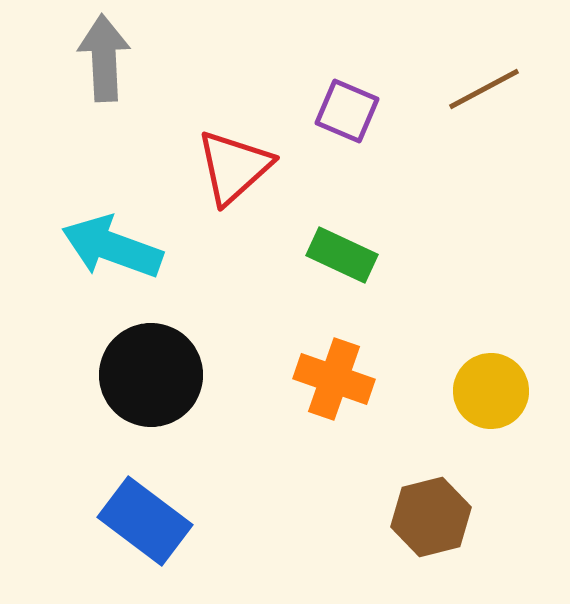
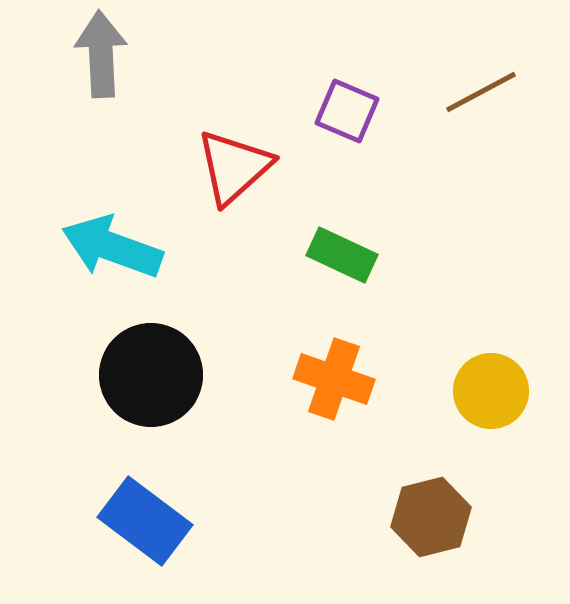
gray arrow: moved 3 px left, 4 px up
brown line: moved 3 px left, 3 px down
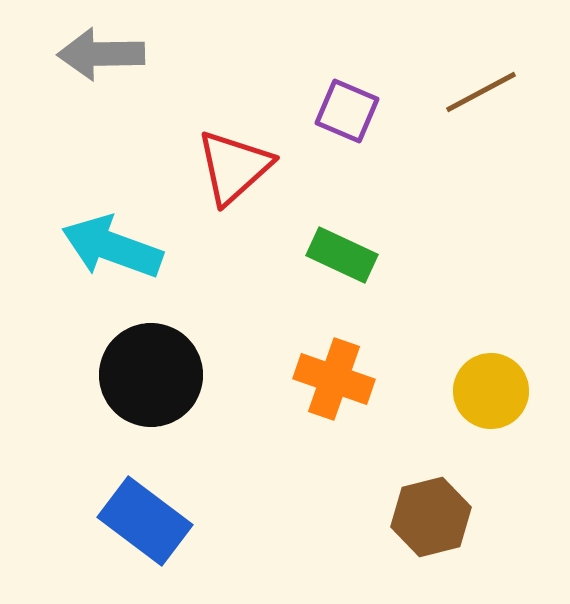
gray arrow: rotated 88 degrees counterclockwise
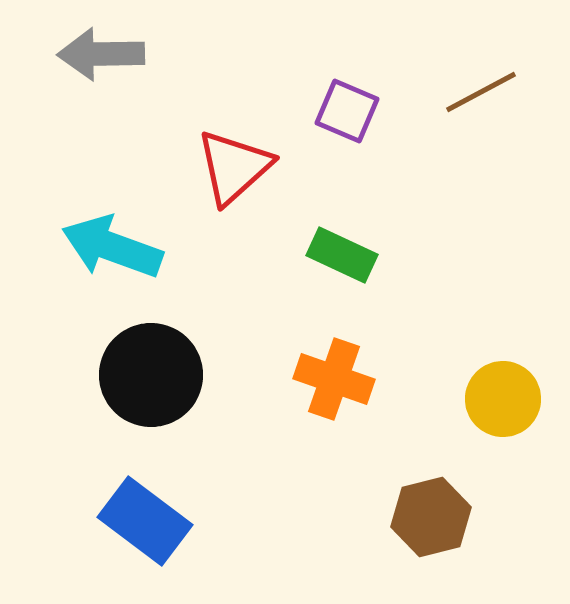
yellow circle: moved 12 px right, 8 px down
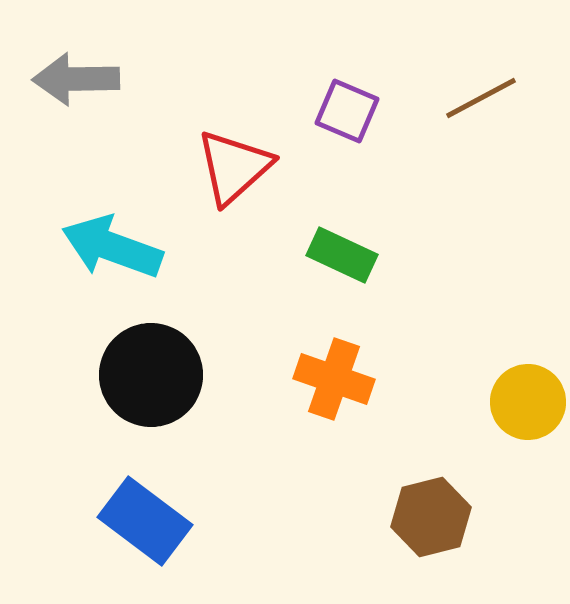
gray arrow: moved 25 px left, 25 px down
brown line: moved 6 px down
yellow circle: moved 25 px right, 3 px down
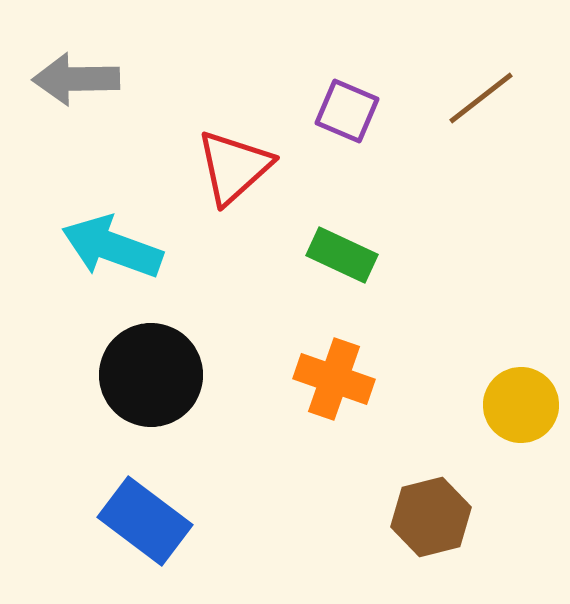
brown line: rotated 10 degrees counterclockwise
yellow circle: moved 7 px left, 3 px down
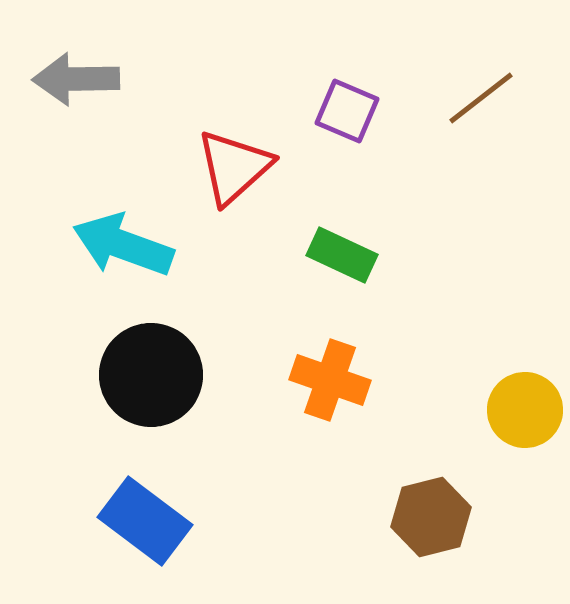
cyan arrow: moved 11 px right, 2 px up
orange cross: moved 4 px left, 1 px down
yellow circle: moved 4 px right, 5 px down
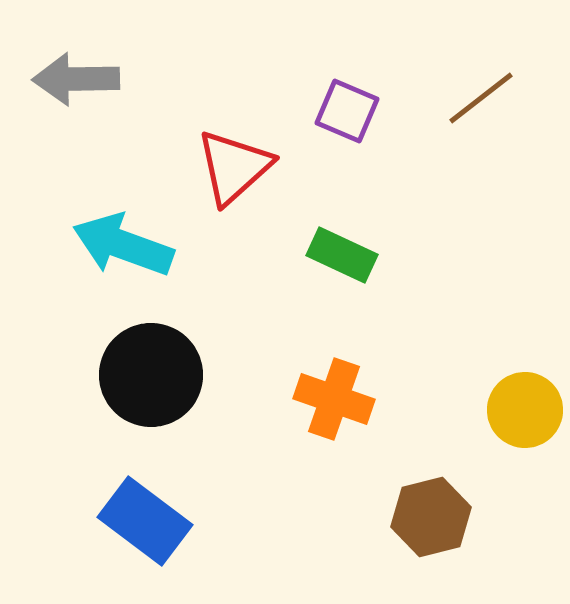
orange cross: moved 4 px right, 19 px down
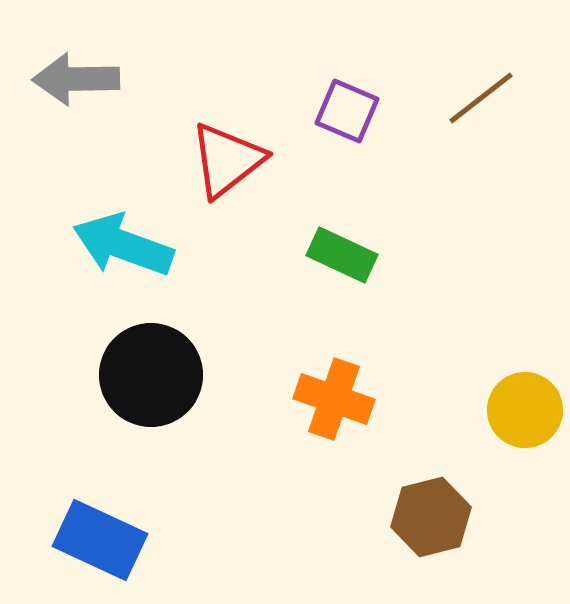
red triangle: moved 7 px left, 7 px up; rotated 4 degrees clockwise
blue rectangle: moved 45 px left, 19 px down; rotated 12 degrees counterclockwise
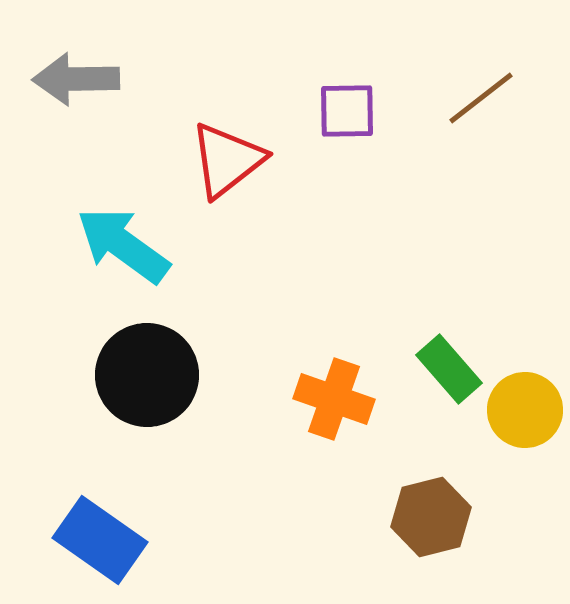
purple square: rotated 24 degrees counterclockwise
cyan arrow: rotated 16 degrees clockwise
green rectangle: moved 107 px right, 114 px down; rotated 24 degrees clockwise
black circle: moved 4 px left
blue rectangle: rotated 10 degrees clockwise
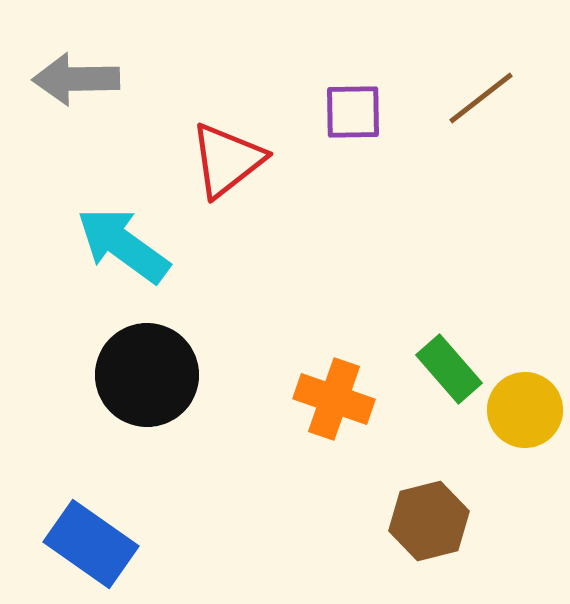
purple square: moved 6 px right, 1 px down
brown hexagon: moved 2 px left, 4 px down
blue rectangle: moved 9 px left, 4 px down
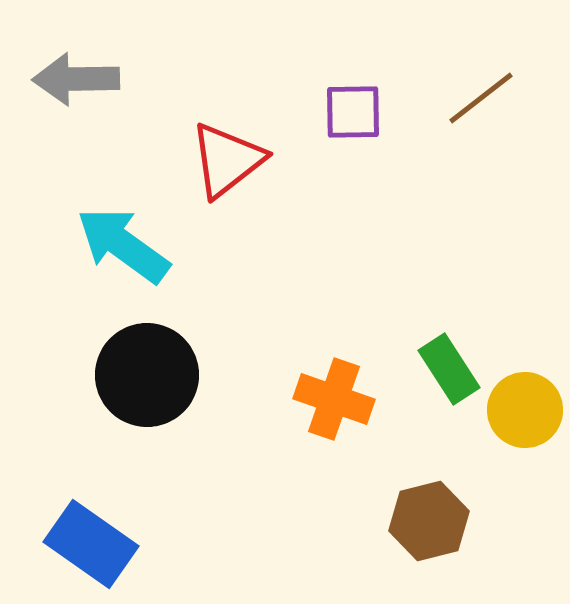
green rectangle: rotated 8 degrees clockwise
